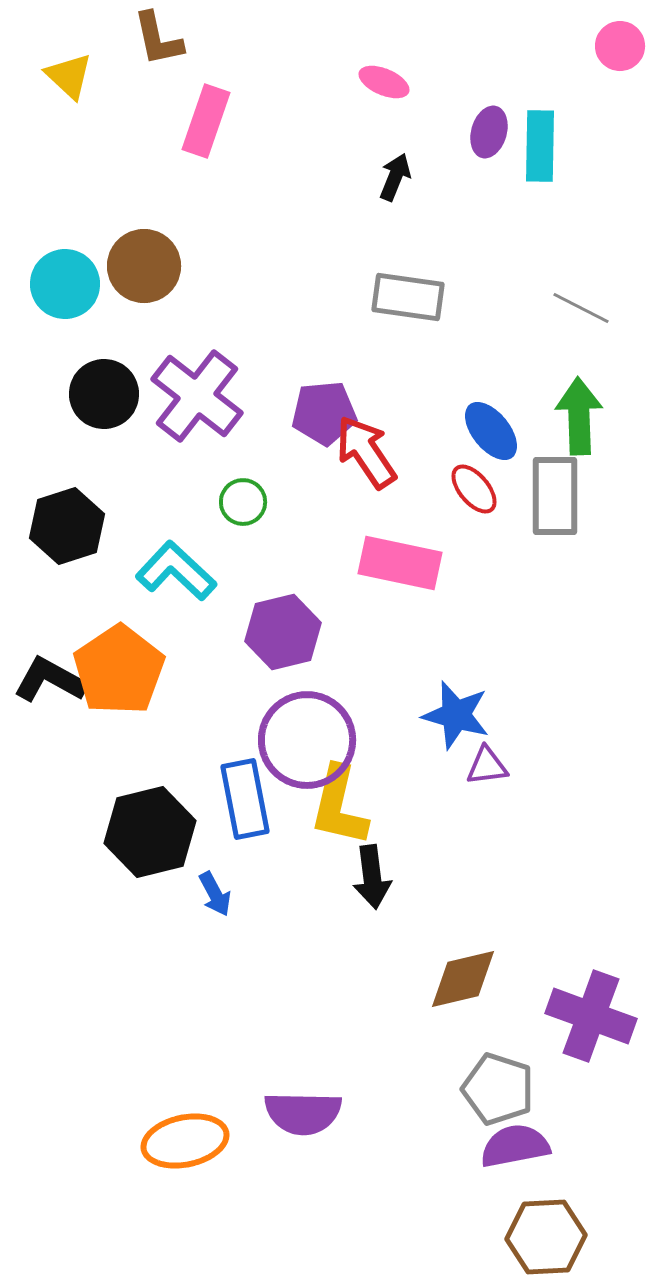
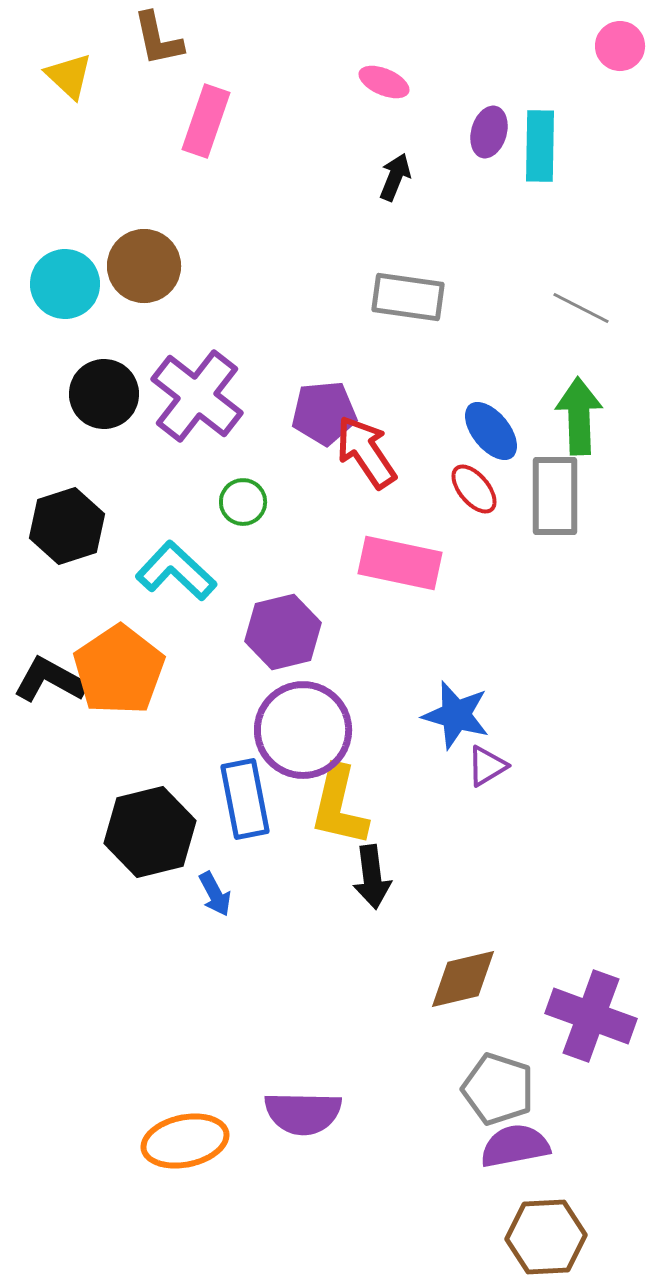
purple circle at (307, 740): moved 4 px left, 10 px up
purple triangle at (487, 766): rotated 24 degrees counterclockwise
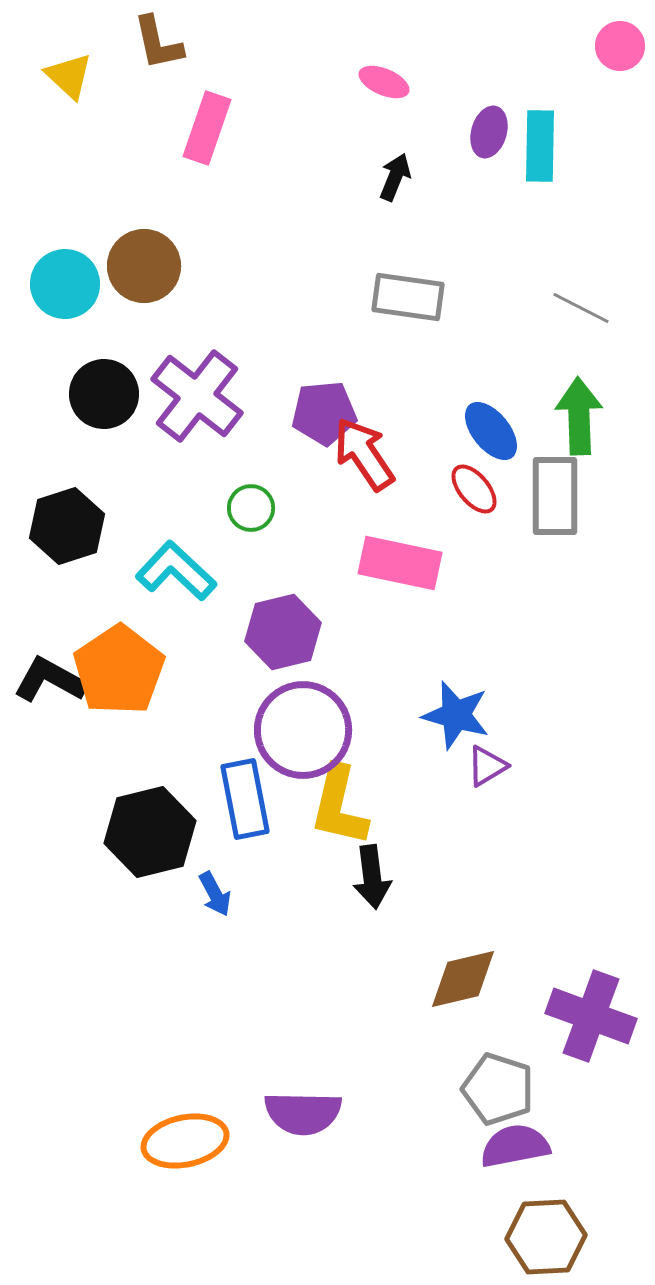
brown L-shape at (158, 39): moved 4 px down
pink rectangle at (206, 121): moved 1 px right, 7 px down
red arrow at (366, 452): moved 2 px left, 2 px down
green circle at (243, 502): moved 8 px right, 6 px down
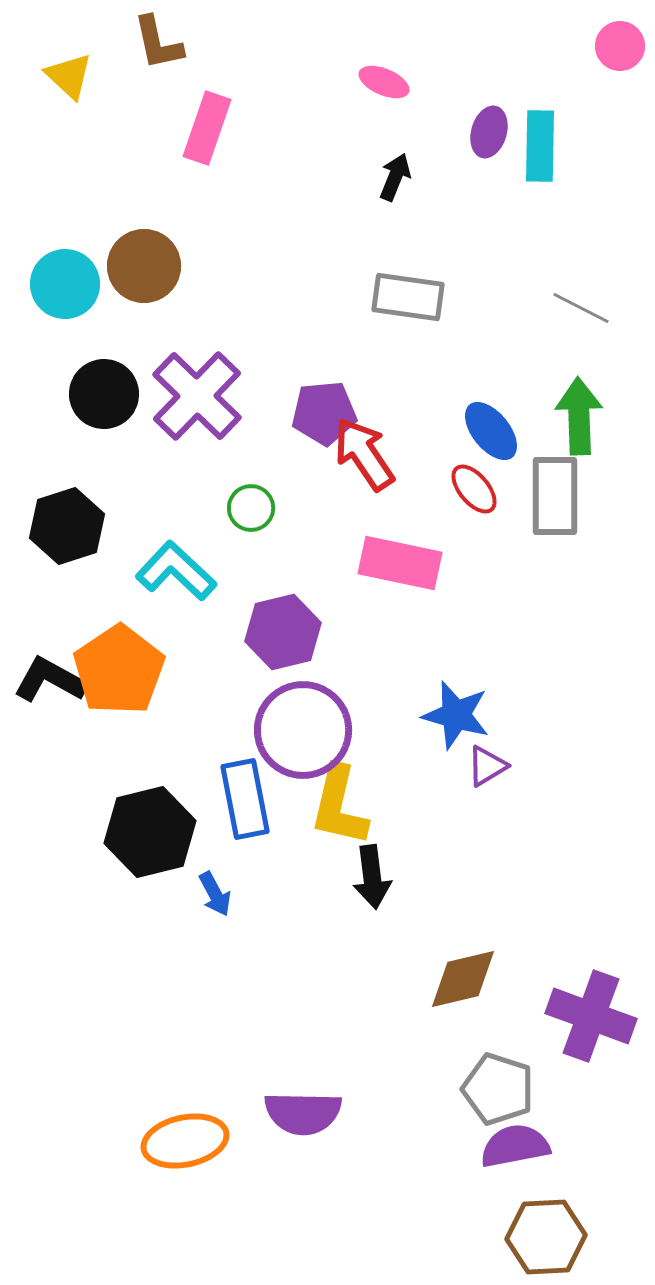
purple cross at (197, 396): rotated 6 degrees clockwise
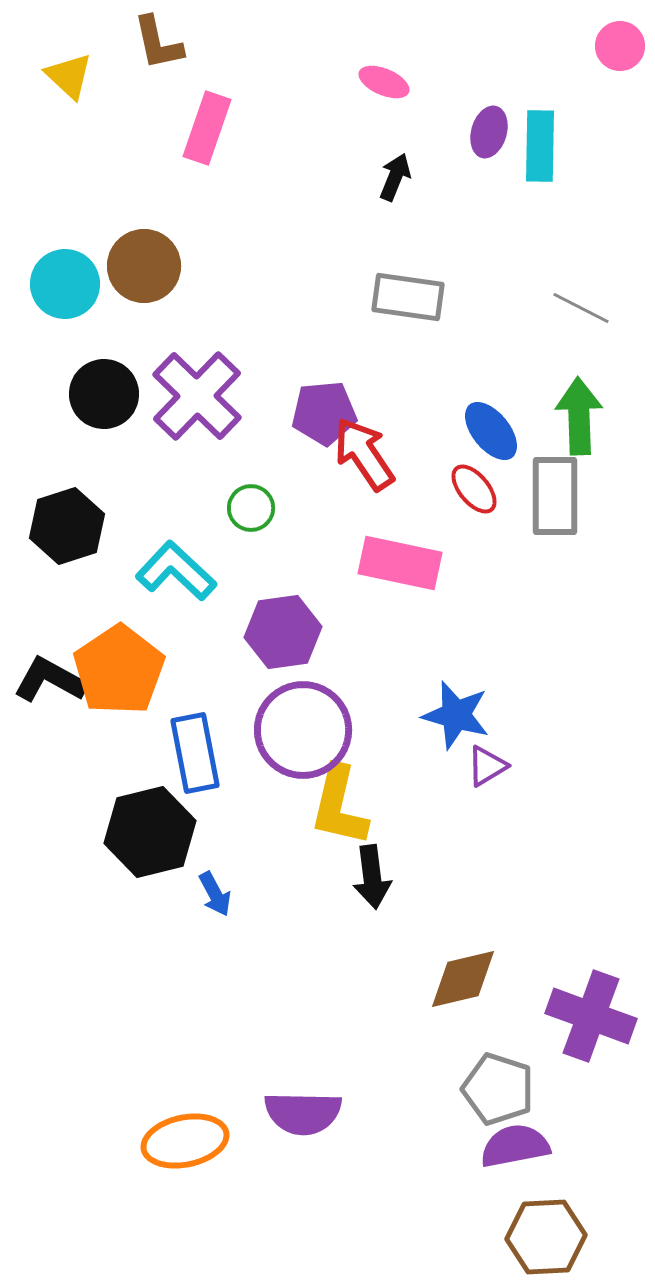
purple hexagon at (283, 632): rotated 6 degrees clockwise
blue rectangle at (245, 799): moved 50 px left, 46 px up
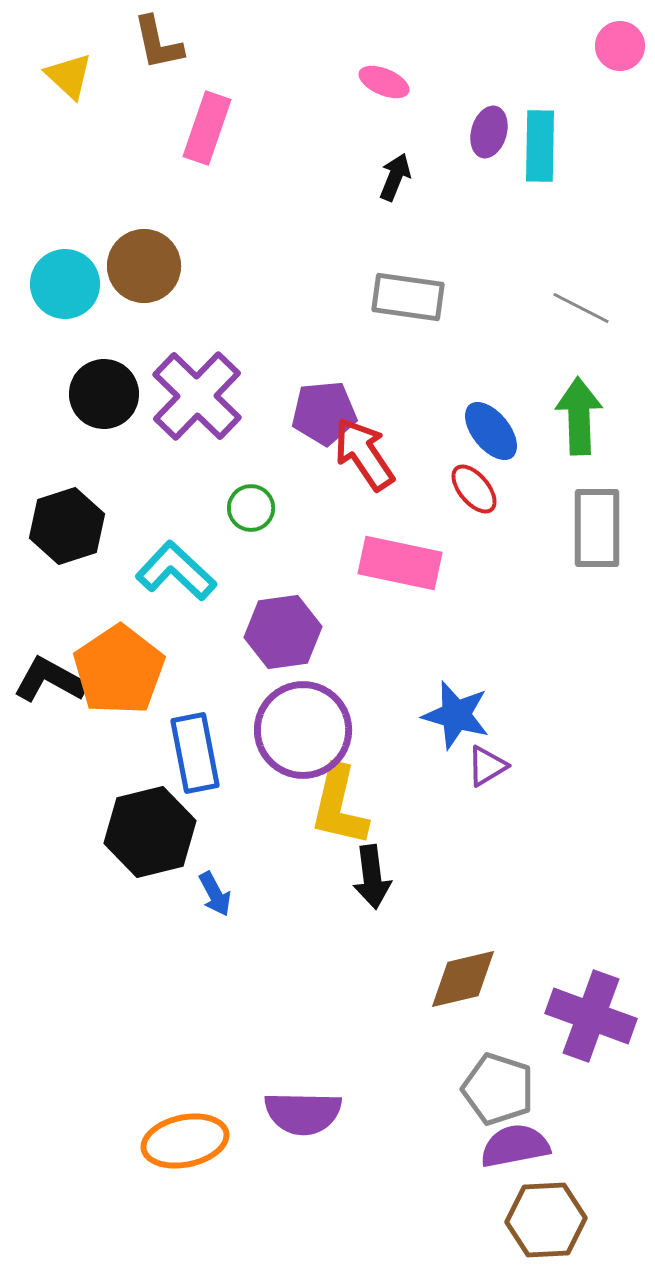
gray rectangle at (555, 496): moved 42 px right, 32 px down
brown hexagon at (546, 1237): moved 17 px up
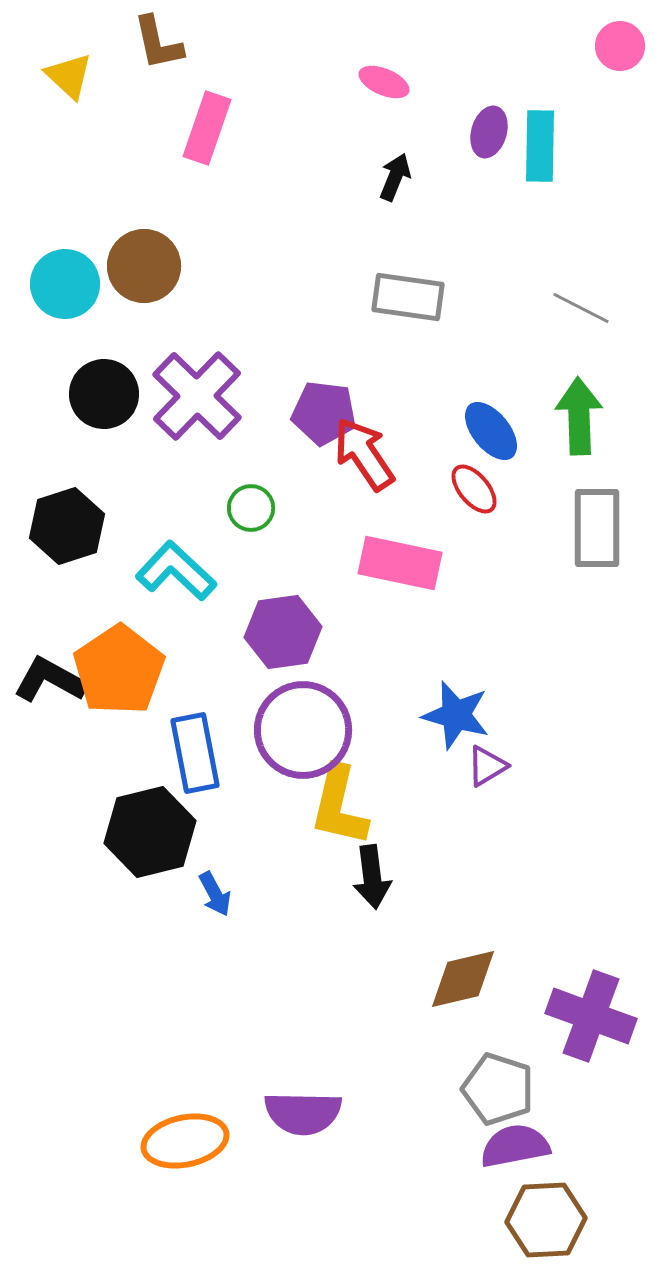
purple pentagon at (324, 413): rotated 12 degrees clockwise
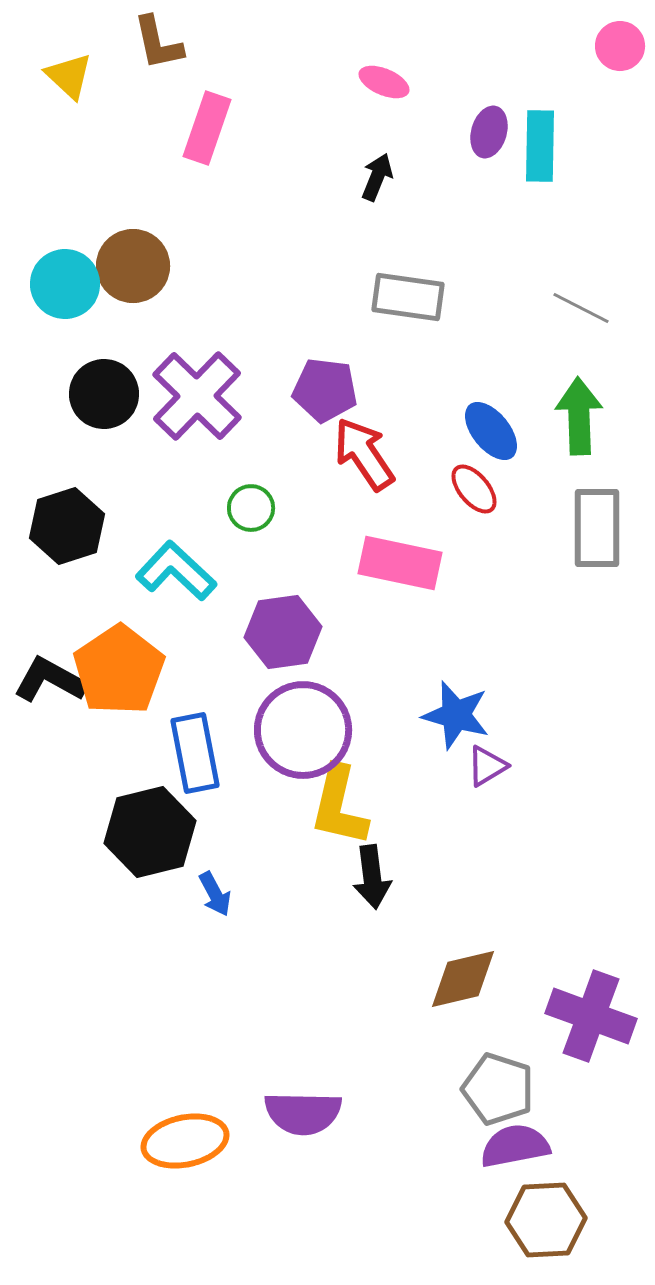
black arrow at (395, 177): moved 18 px left
brown circle at (144, 266): moved 11 px left
purple pentagon at (324, 413): moved 1 px right, 23 px up
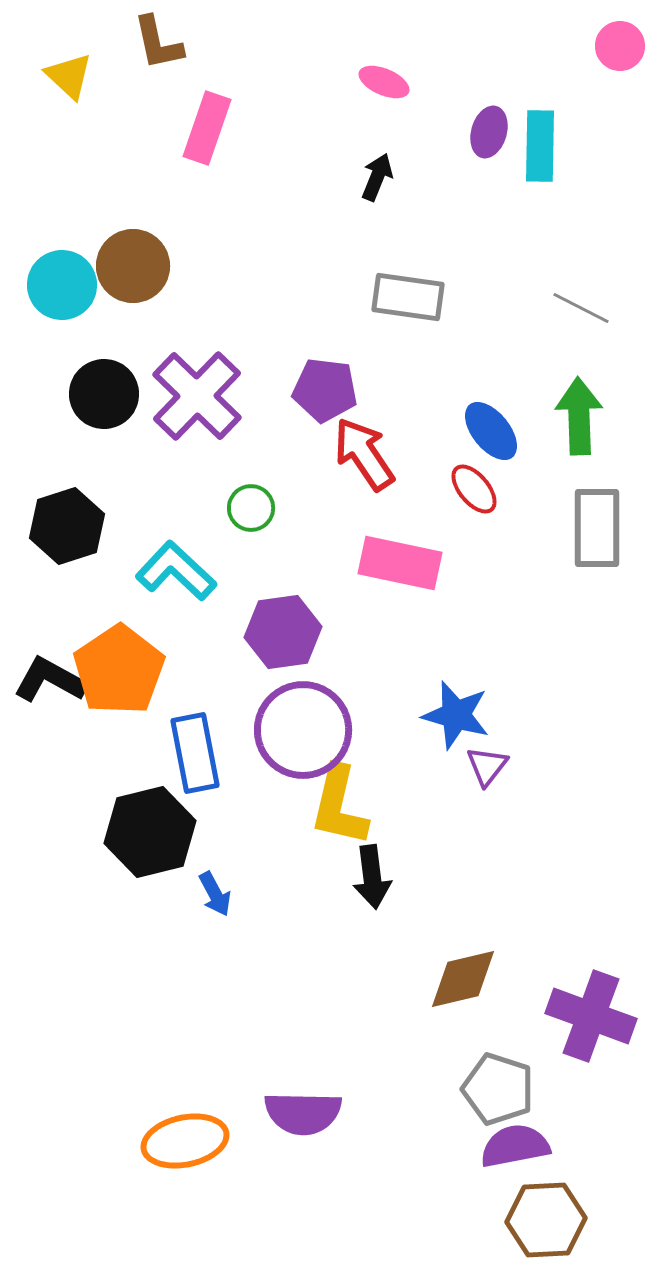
cyan circle at (65, 284): moved 3 px left, 1 px down
purple triangle at (487, 766): rotated 21 degrees counterclockwise
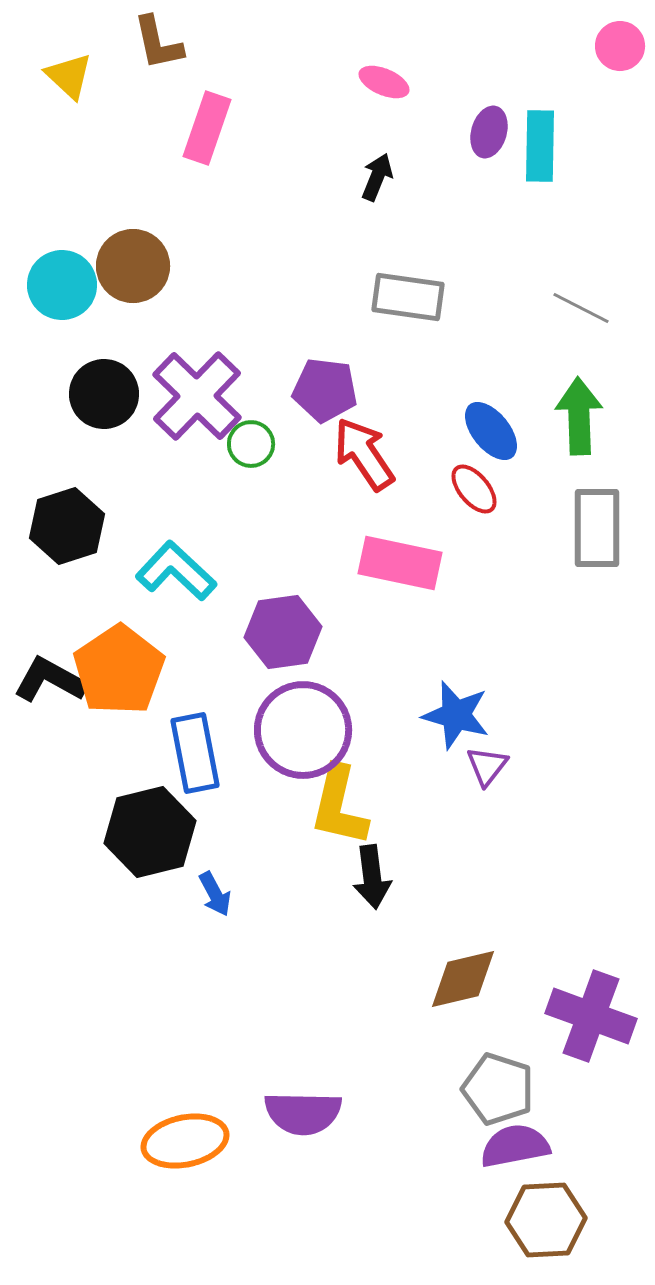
green circle at (251, 508): moved 64 px up
